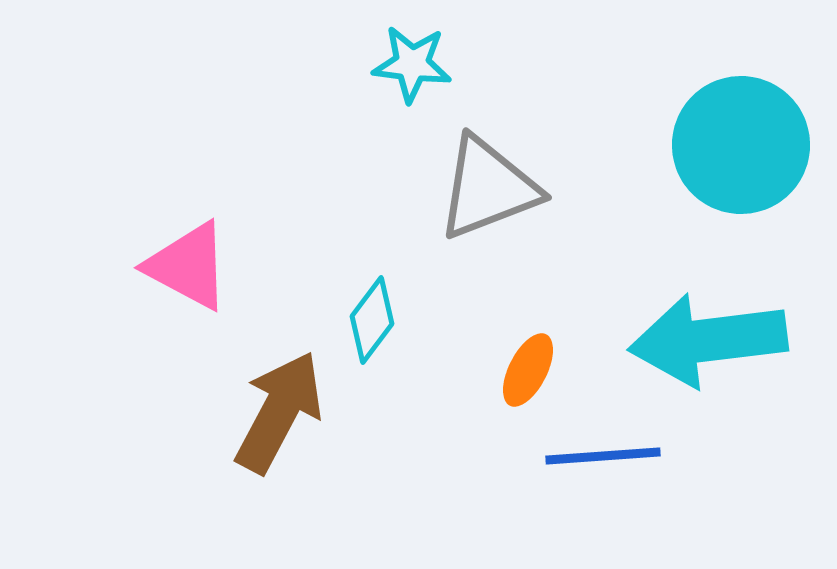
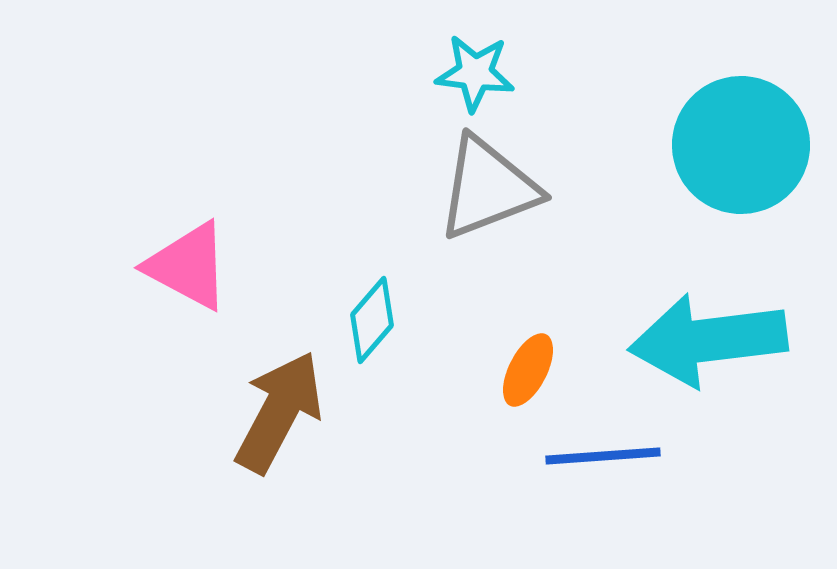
cyan star: moved 63 px right, 9 px down
cyan diamond: rotated 4 degrees clockwise
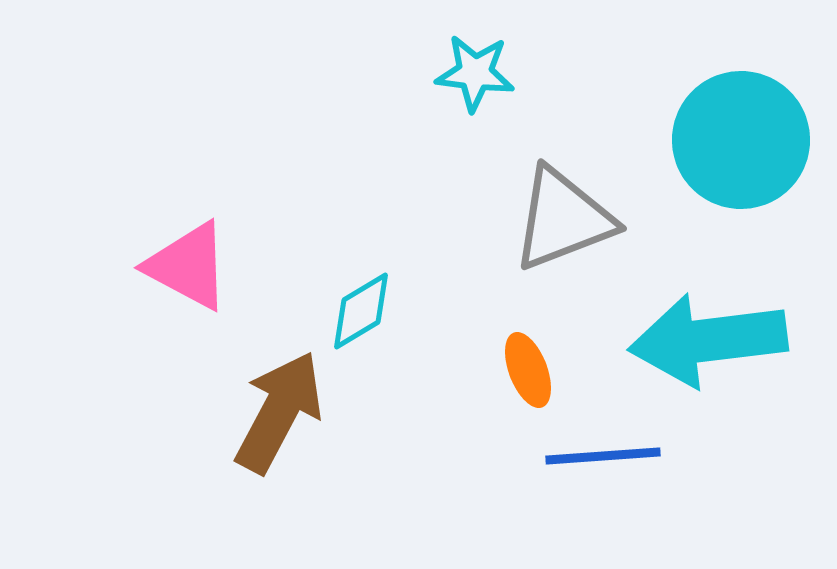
cyan circle: moved 5 px up
gray triangle: moved 75 px right, 31 px down
cyan diamond: moved 11 px left, 9 px up; rotated 18 degrees clockwise
orange ellipse: rotated 48 degrees counterclockwise
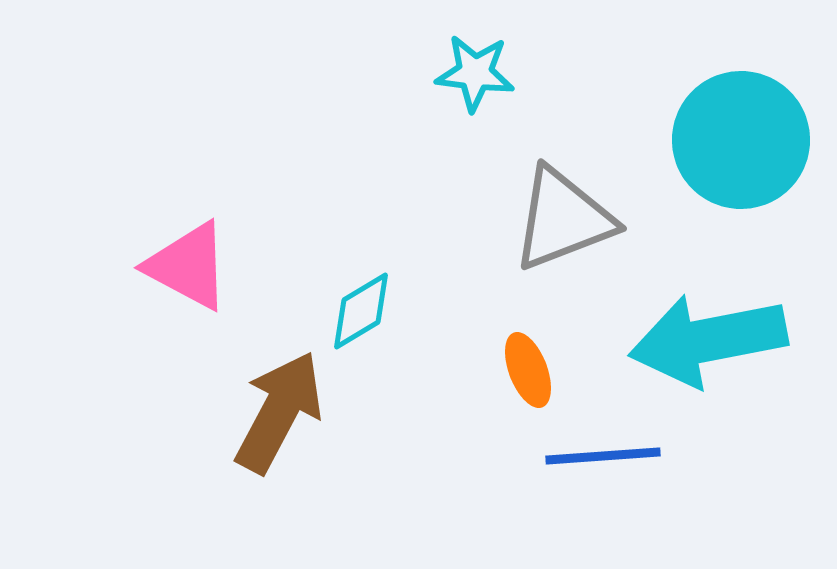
cyan arrow: rotated 4 degrees counterclockwise
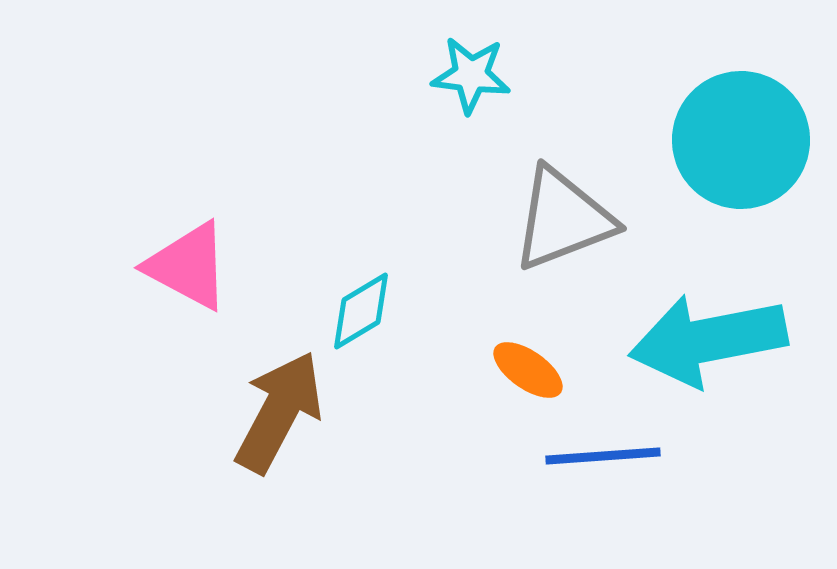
cyan star: moved 4 px left, 2 px down
orange ellipse: rotated 34 degrees counterclockwise
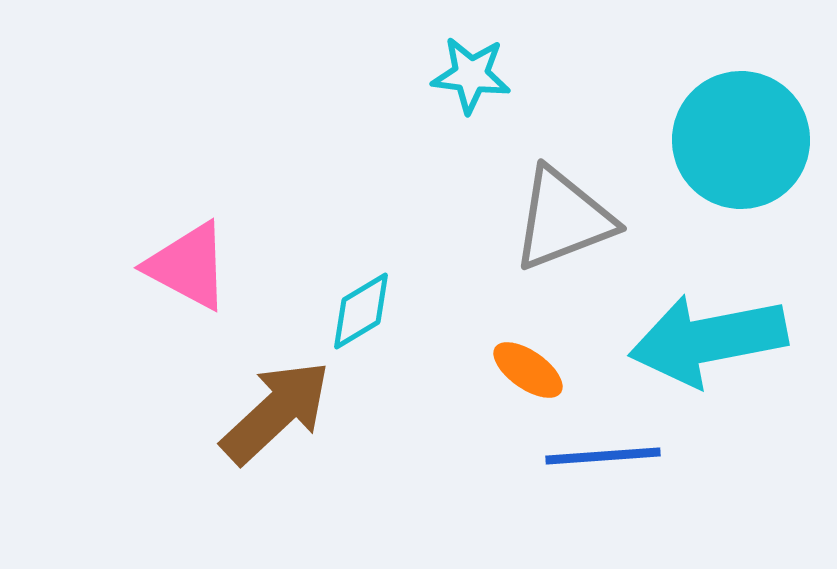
brown arrow: moved 3 px left; rotated 19 degrees clockwise
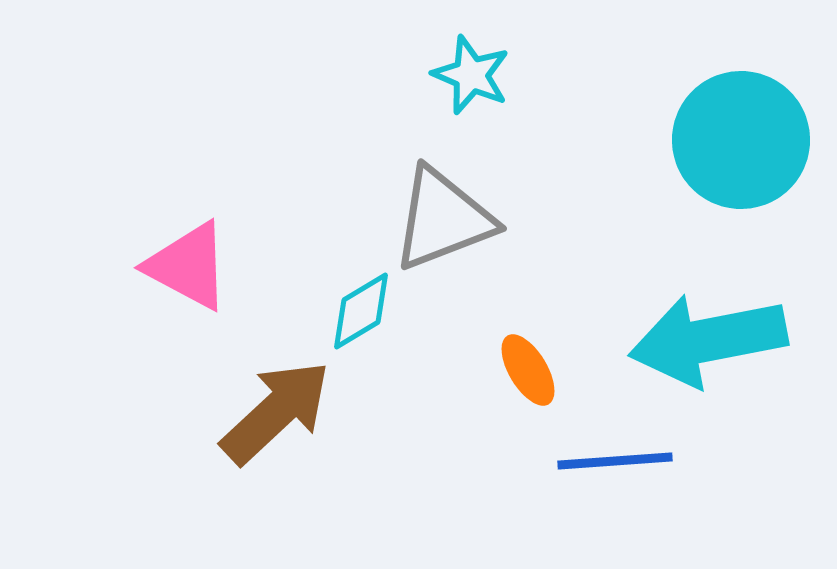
cyan star: rotated 16 degrees clockwise
gray triangle: moved 120 px left
orange ellipse: rotated 24 degrees clockwise
blue line: moved 12 px right, 5 px down
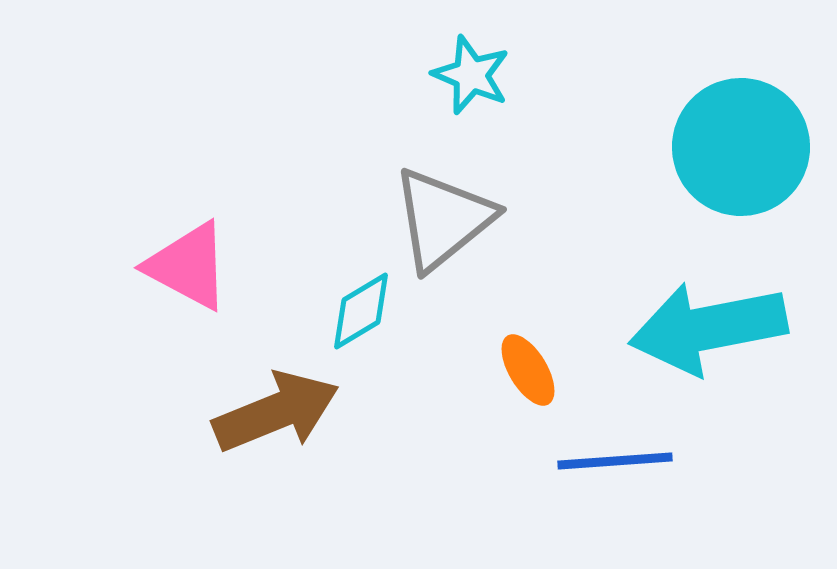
cyan circle: moved 7 px down
gray triangle: rotated 18 degrees counterclockwise
cyan arrow: moved 12 px up
brown arrow: rotated 21 degrees clockwise
